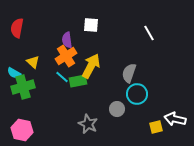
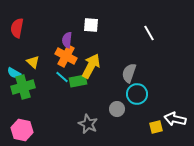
purple semicircle: rotated 14 degrees clockwise
orange cross: rotated 30 degrees counterclockwise
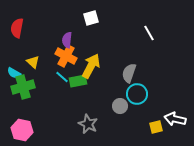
white square: moved 7 px up; rotated 21 degrees counterclockwise
gray circle: moved 3 px right, 3 px up
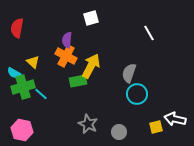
cyan line: moved 21 px left, 17 px down
gray circle: moved 1 px left, 26 px down
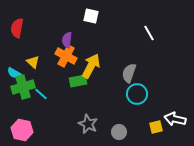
white square: moved 2 px up; rotated 28 degrees clockwise
